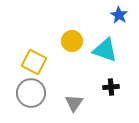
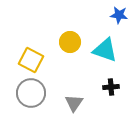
blue star: rotated 24 degrees counterclockwise
yellow circle: moved 2 px left, 1 px down
yellow square: moved 3 px left, 2 px up
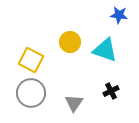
black cross: moved 4 px down; rotated 21 degrees counterclockwise
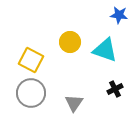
black cross: moved 4 px right, 2 px up
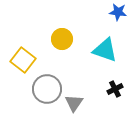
blue star: moved 1 px left, 3 px up
yellow circle: moved 8 px left, 3 px up
yellow square: moved 8 px left; rotated 10 degrees clockwise
gray circle: moved 16 px right, 4 px up
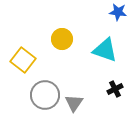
gray circle: moved 2 px left, 6 px down
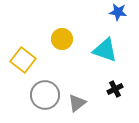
gray triangle: moved 3 px right; rotated 18 degrees clockwise
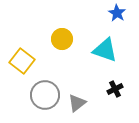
blue star: moved 1 px left, 1 px down; rotated 24 degrees clockwise
yellow square: moved 1 px left, 1 px down
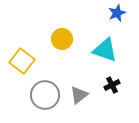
blue star: rotated 18 degrees clockwise
black cross: moved 3 px left, 4 px up
gray triangle: moved 2 px right, 8 px up
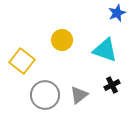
yellow circle: moved 1 px down
